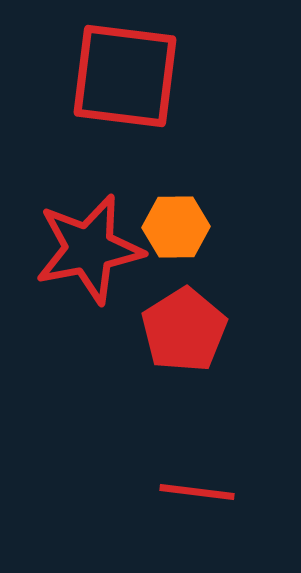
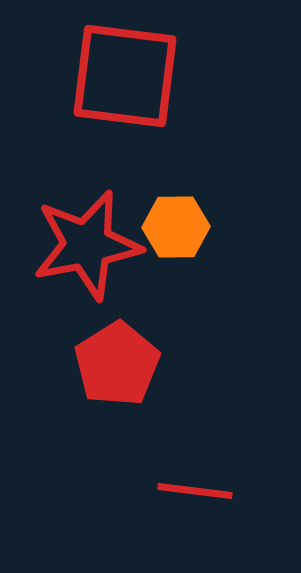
red star: moved 2 px left, 4 px up
red pentagon: moved 67 px left, 34 px down
red line: moved 2 px left, 1 px up
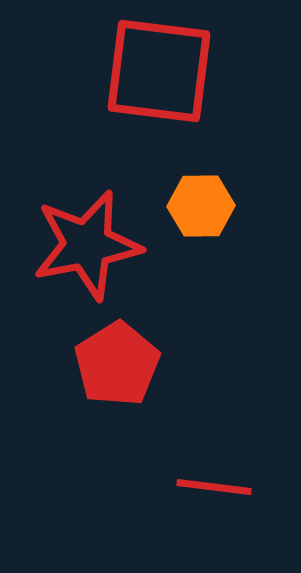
red square: moved 34 px right, 5 px up
orange hexagon: moved 25 px right, 21 px up
red line: moved 19 px right, 4 px up
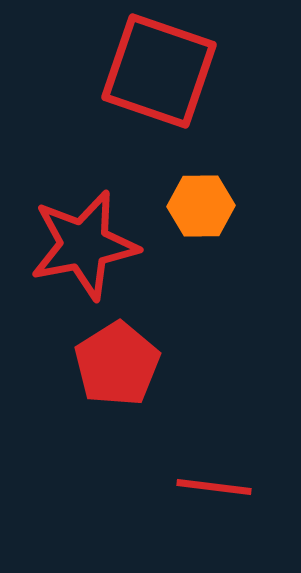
red square: rotated 12 degrees clockwise
red star: moved 3 px left
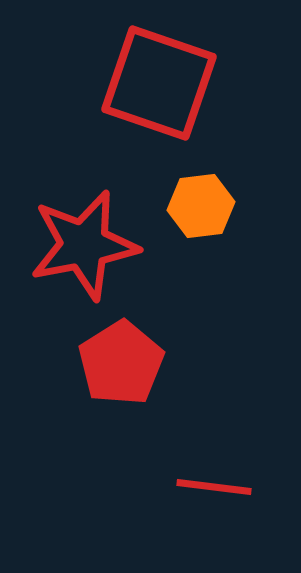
red square: moved 12 px down
orange hexagon: rotated 6 degrees counterclockwise
red pentagon: moved 4 px right, 1 px up
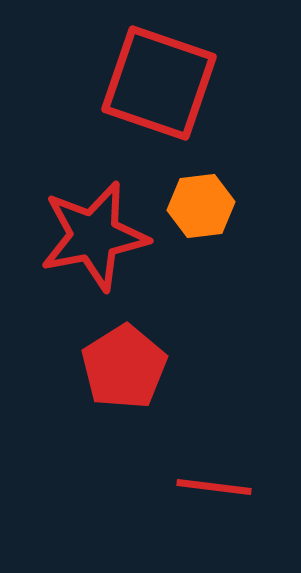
red star: moved 10 px right, 9 px up
red pentagon: moved 3 px right, 4 px down
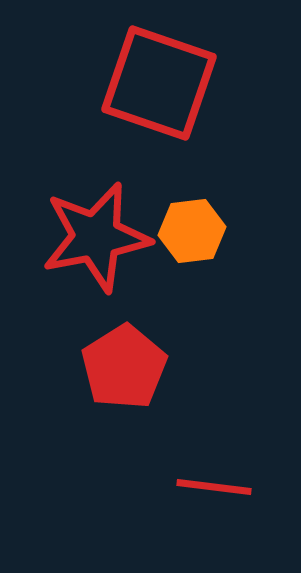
orange hexagon: moved 9 px left, 25 px down
red star: moved 2 px right, 1 px down
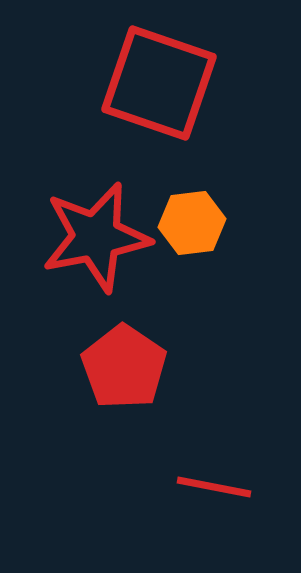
orange hexagon: moved 8 px up
red pentagon: rotated 6 degrees counterclockwise
red line: rotated 4 degrees clockwise
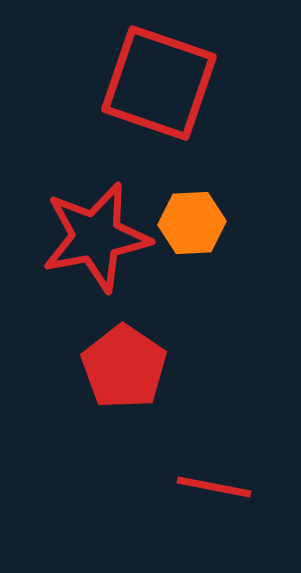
orange hexagon: rotated 4 degrees clockwise
